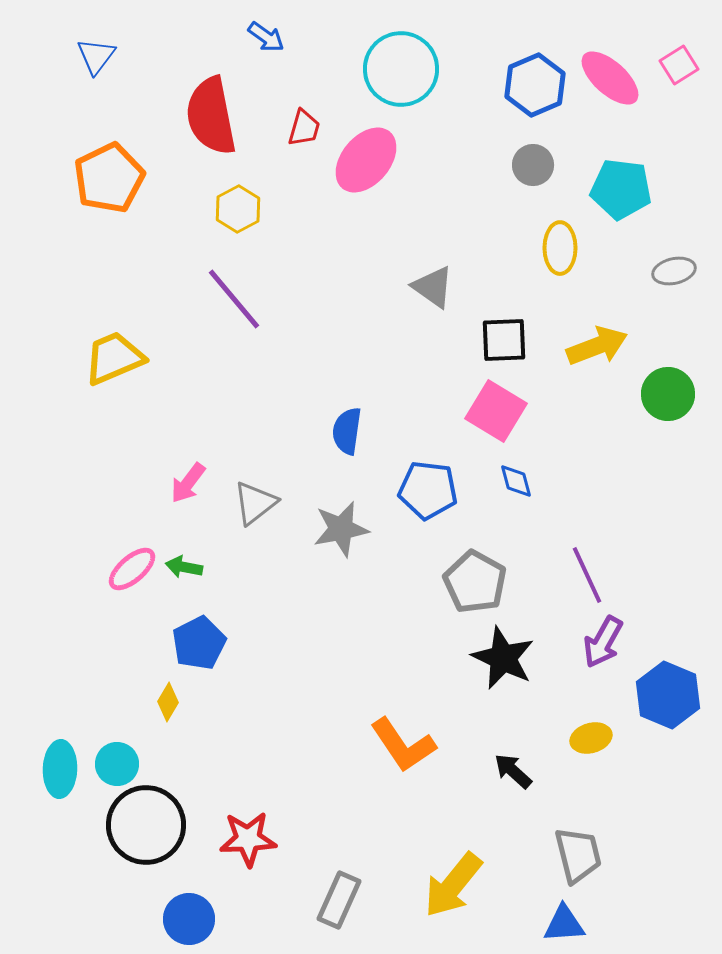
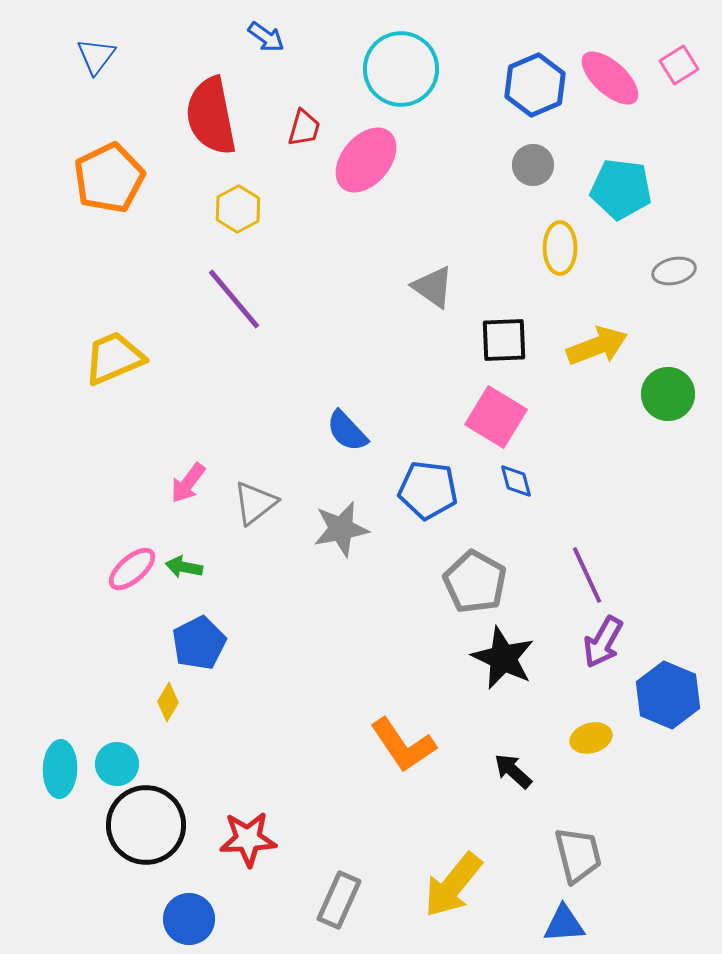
pink square at (496, 411): moved 6 px down
blue semicircle at (347, 431): rotated 51 degrees counterclockwise
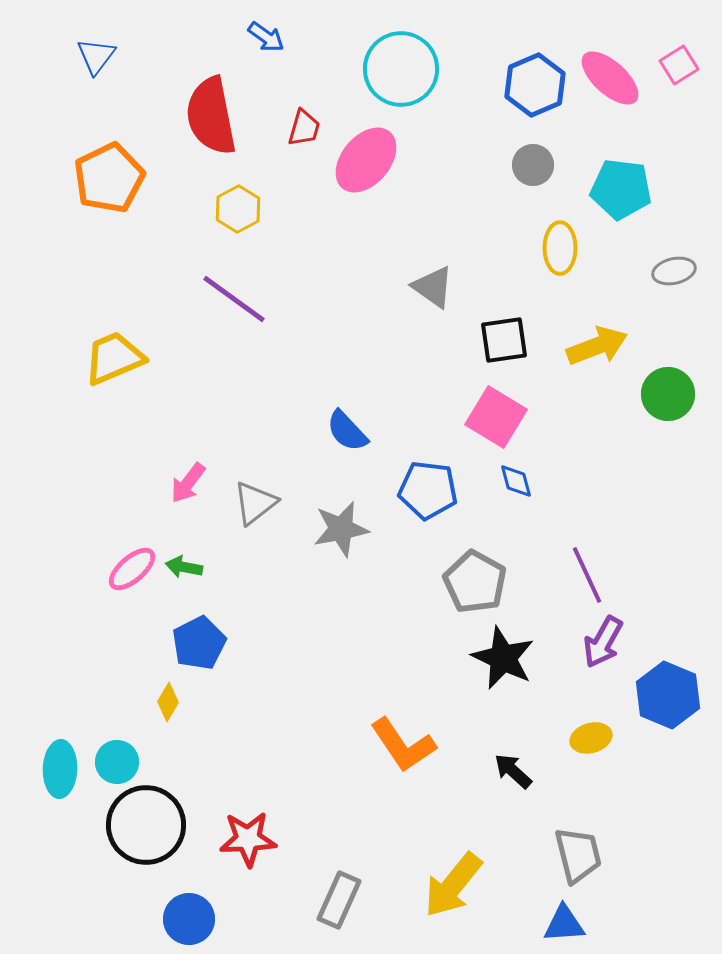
purple line at (234, 299): rotated 14 degrees counterclockwise
black square at (504, 340): rotated 6 degrees counterclockwise
cyan circle at (117, 764): moved 2 px up
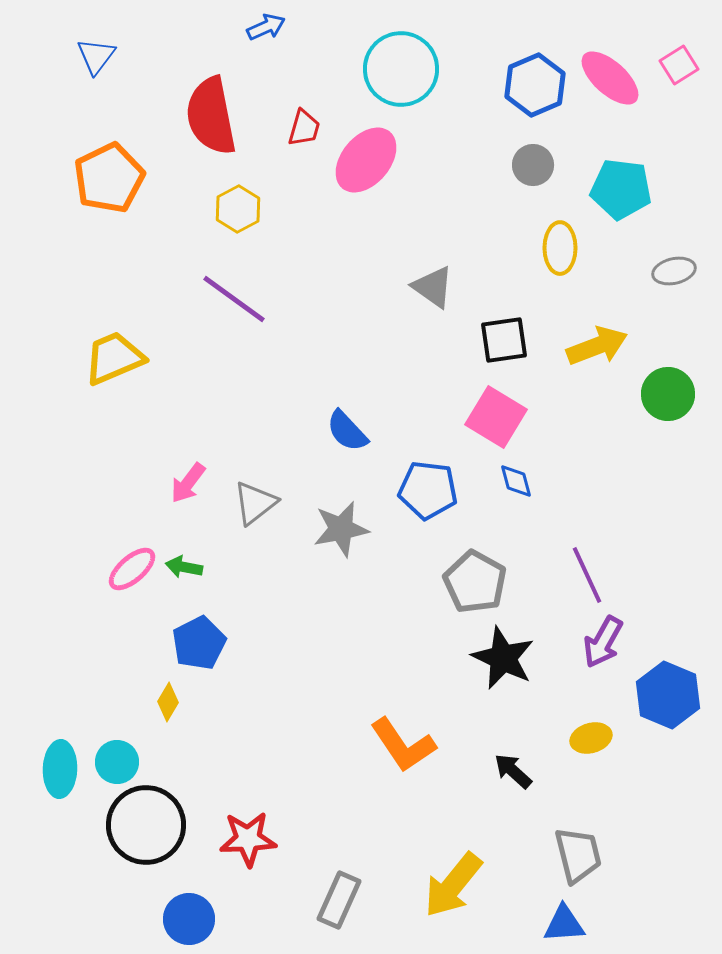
blue arrow at (266, 37): moved 10 px up; rotated 60 degrees counterclockwise
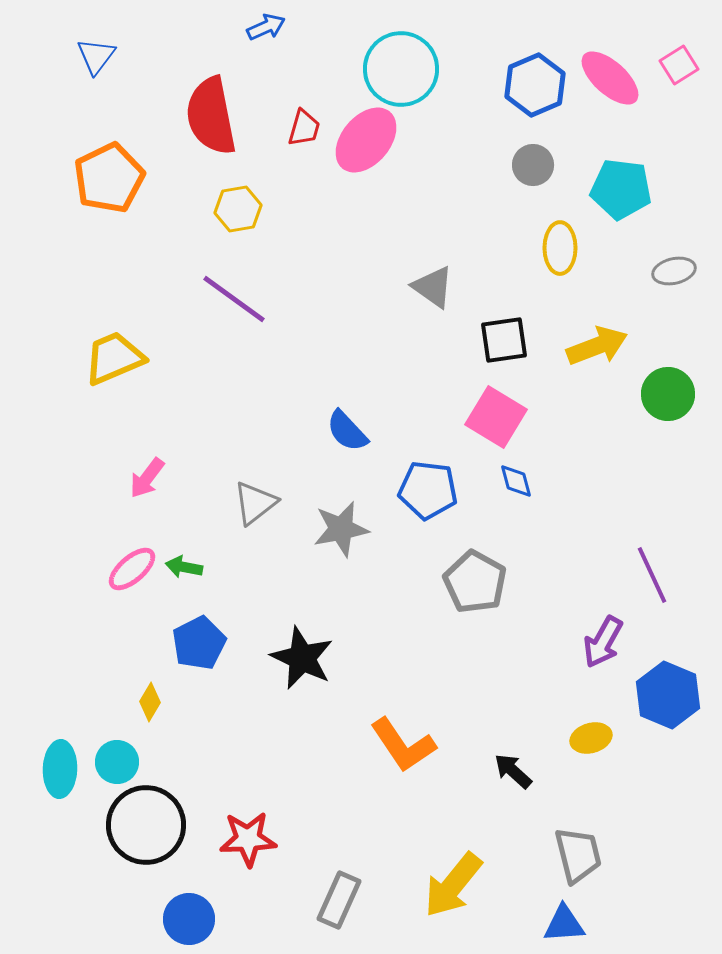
pink ellipse at (366, 160): moved 20 px up
yellow hexagon at (238, 209): rotated 18 degrees clockwise
pink arrow at (188, 483): moved 41 px left, 5 px up
purple line at (587, 575): moved 65 px right
black star at (503, 658): moved 201 px left
yellow diamond at (168, 702): moved 18 px left
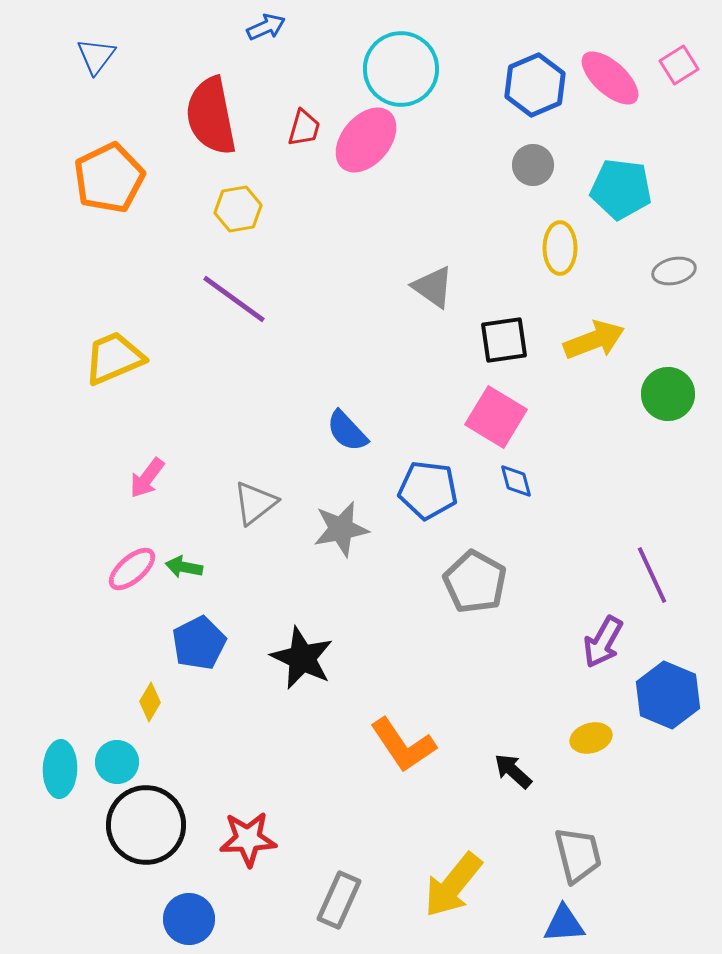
yellow arrow at (597, 346): moved 3 px left, 6 px up
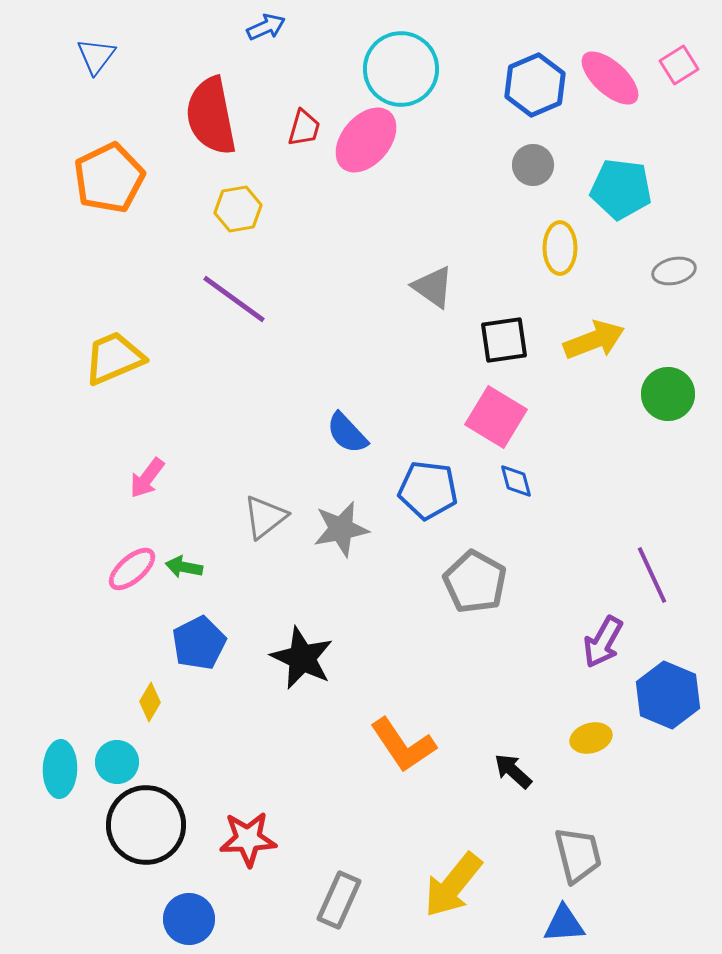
blue semicircle at (347, 431): moved 2 px down
gray triangle at (255, 503): moved 10 px right, 14 px down
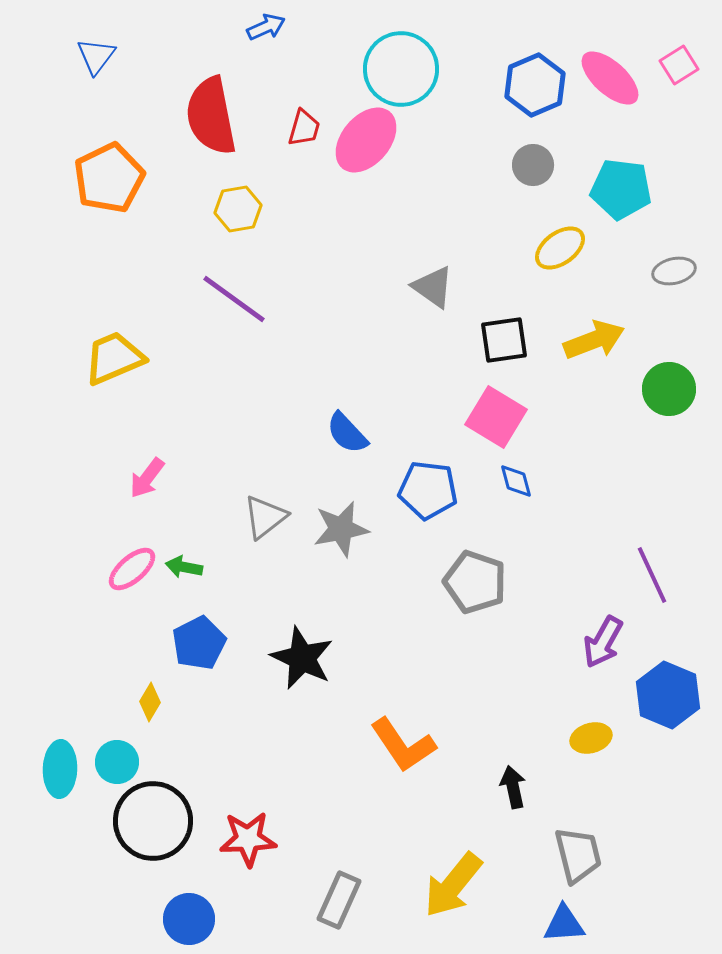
yellow ellipse at (560, 248): rotated 54 degrees clockwise
green circle at (668, 394): moved 1 px right, 5 px up
gray pentagon at (475, 582): rotated 10 degrees counterclockwise
black arrow at (513, 771): moved 16 px down; rotated 36 degrees clockwise
black circle at (146, 825): moved 7 px right, 4 px up
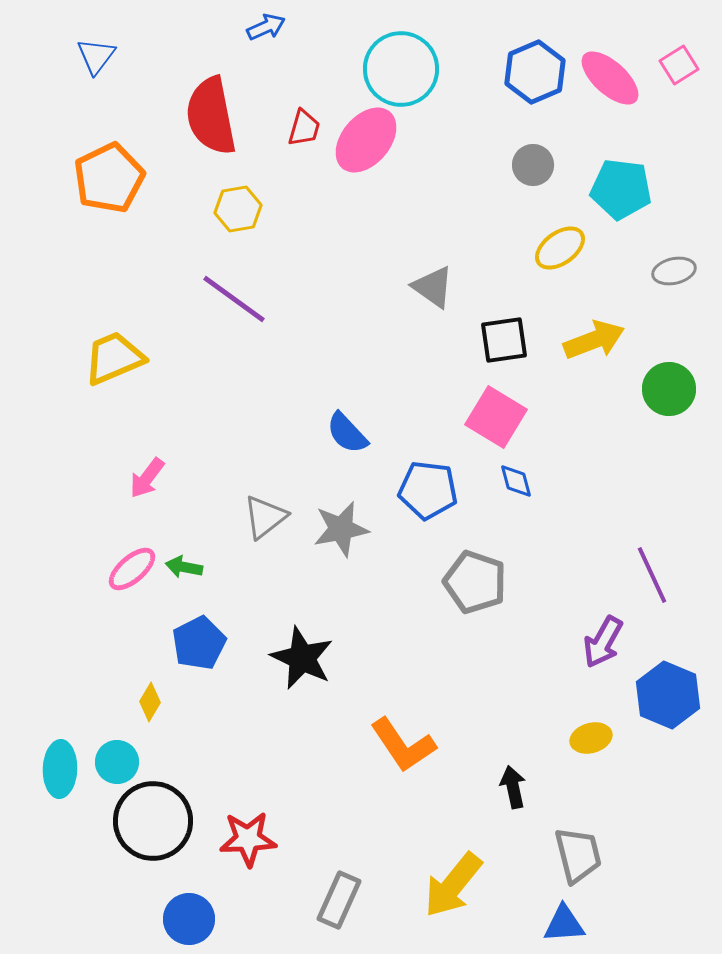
blue hexagon at (535, 85): moved 13 px up
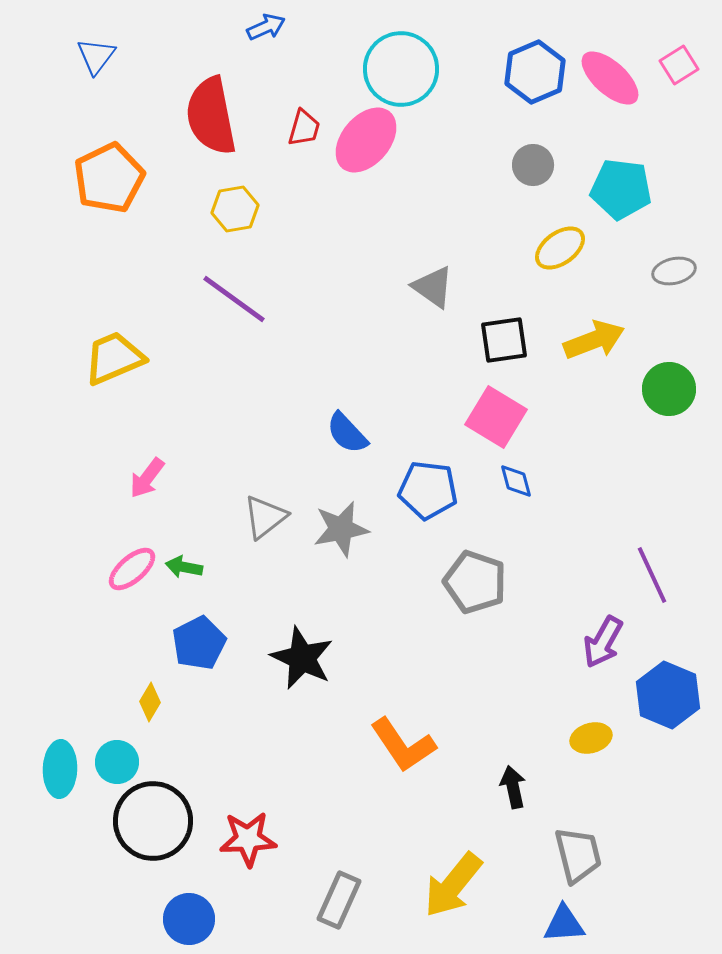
yellow hexagon at (238, 209): moved 3 px left
